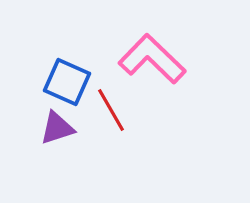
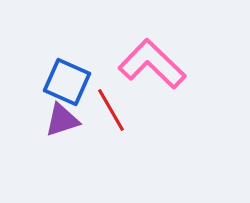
pink L-shape: moved 5 px down
purple triangle: moved 5 px right, 8 px up
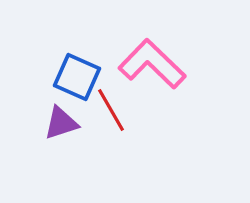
blue square: moved 10 px right, 5 px up
purple triangle: moved 1 px left, 3 px down
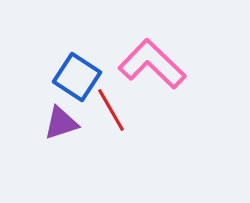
blue square: rotated 9 degrees clockwise
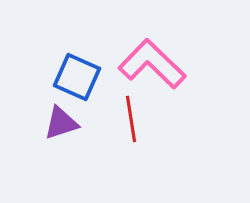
blue square: rotated 9 degrees counterclockwise
red line: moved 20 px right, 9 px down; rotated 21 degrees clockwise
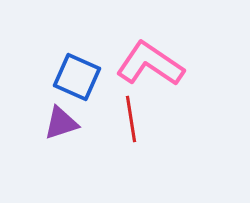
pink L-shape: moved 2 px left; rotated 10 degrees counterclockwise
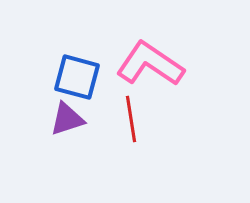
blue square: rotated 9 degrees counterclockwise
purple triangle: moved 6 px right, 4 px up
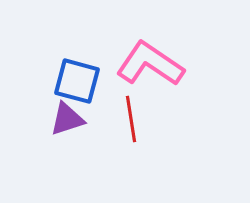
blue square: moved 4 px down
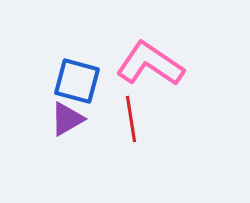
purple triangle: rotated 12 degrees counterclockwise
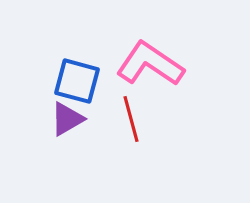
red line: rotated 6 degrees counterclockwise
